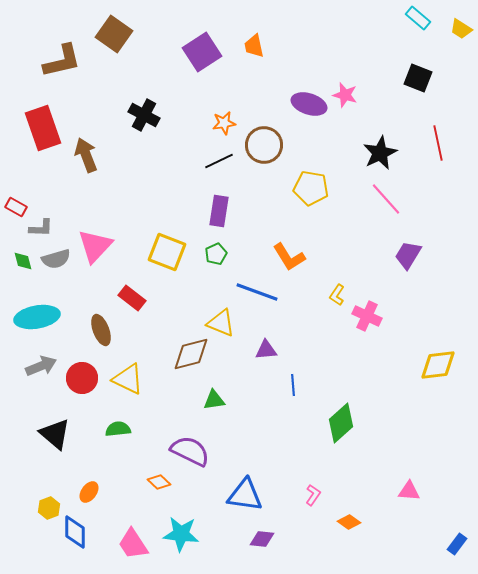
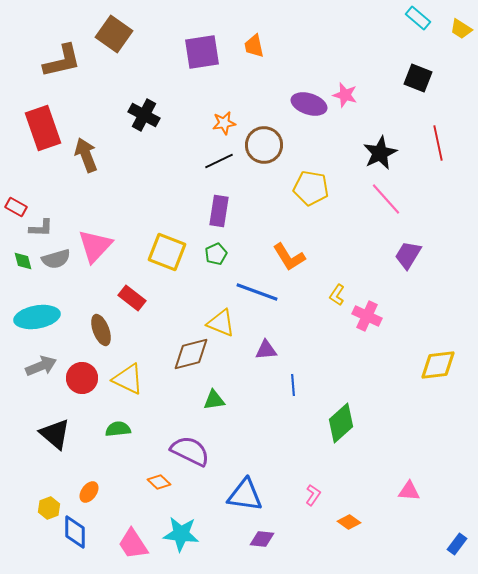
purple square at (202, 52): rotated 24 degrees clockwise
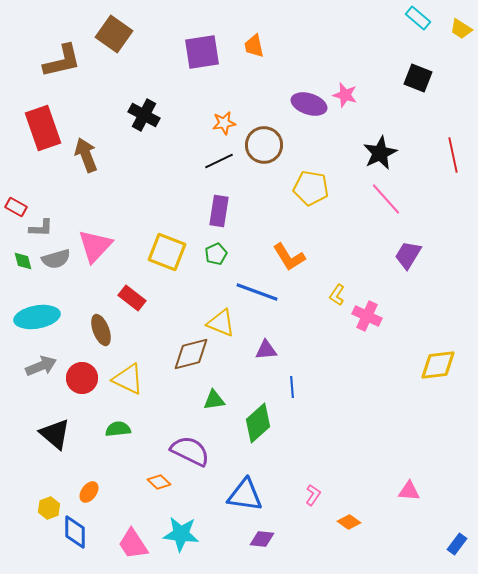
red line at (438, 143): moved 15 px right, 12 px down
blue line at (293, 385): moved 1 px left, 2 px down
green diamond at (341, 423): moved 83 px left
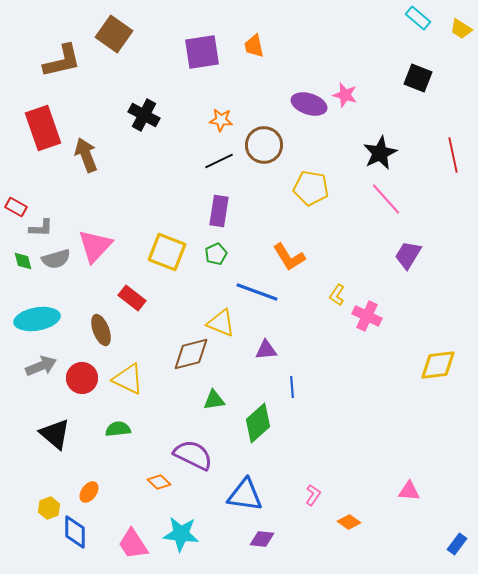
orange star at (224, 123): moved 3 px left, 3 px up; rotated 15 degrees clockwise
cyan ellipse at (37, 317): moved 2 px down
purple semicircle at (190, 451): moved 3 px right, 4 px down
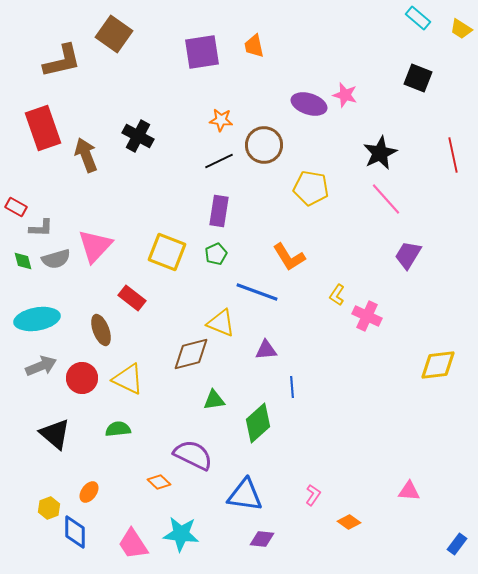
black cross at (144, 115): moved 6 px left, 21 px down
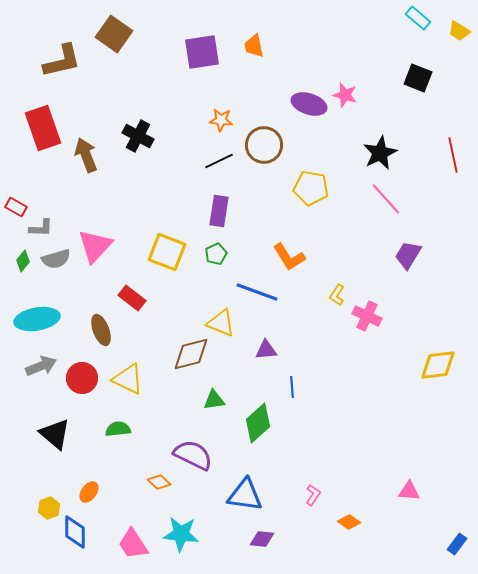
yellow trapezoid at (461, 29): moved 2 px left, 2 px down
green diamond at (23, 261): rotated 55 degrees clockwise
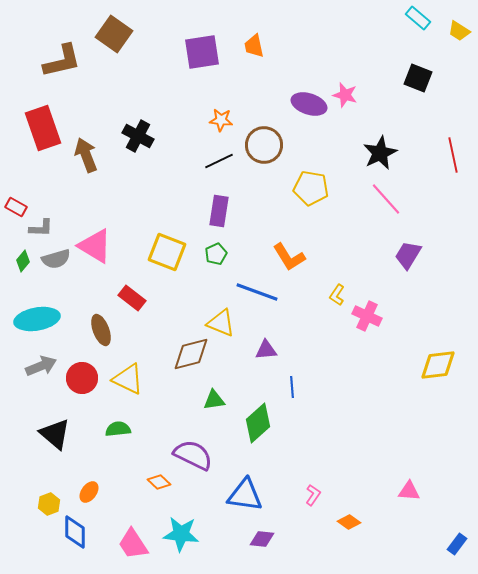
pink triangle at (95, 246): rotated 42 degrees counterclockwise
yellow hexagon at (49, 508): moved 4 px up
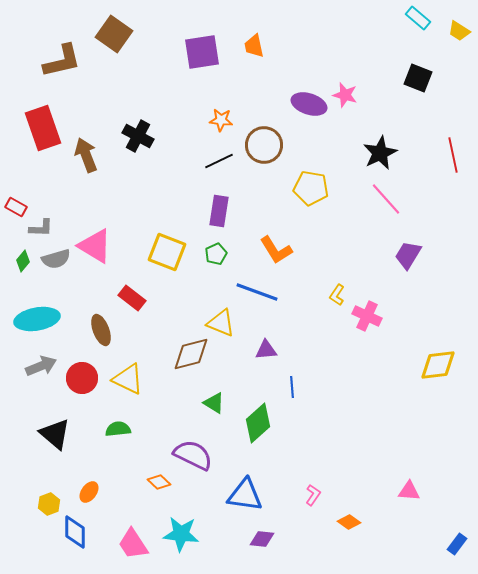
orange L-shape at (289, 257): moved 13 px left, 7 px up
green triangle at (214, 400): moved 3 px down; rotated 40 degrees clockwise
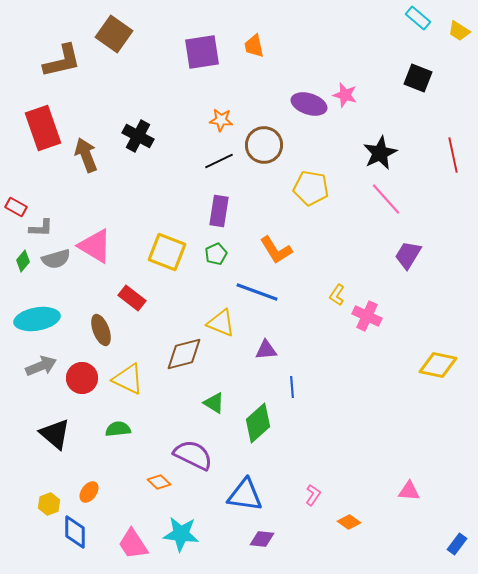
brown diamond at (191, 354): moved 7 px left
yellow diamond at (438, 365): rotated 18 degrees clockwise
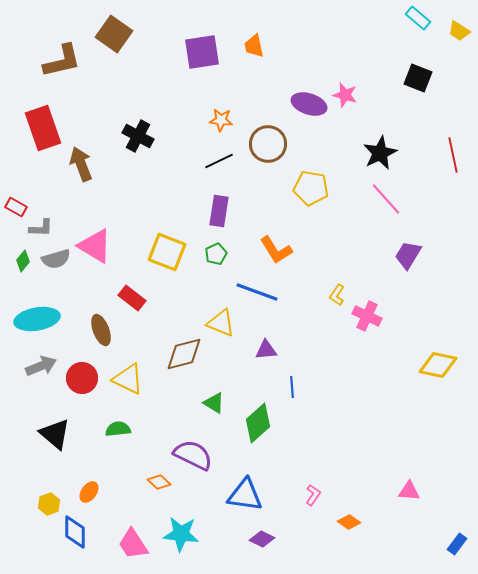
brown circle at (264, 145): moved 4 px right, 1 px up
brown arrow at (86, 155): moved 5 px left, 9 px down
purple diamond at (262, 539): rotated 20 degrees clockwise
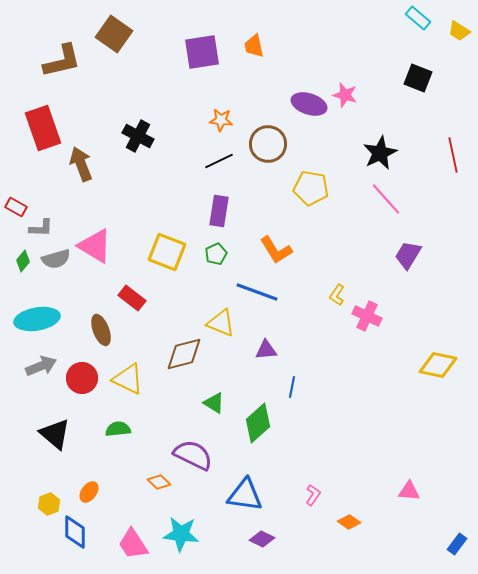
blue line at (292, 387): rotated 15 degrees clockwise
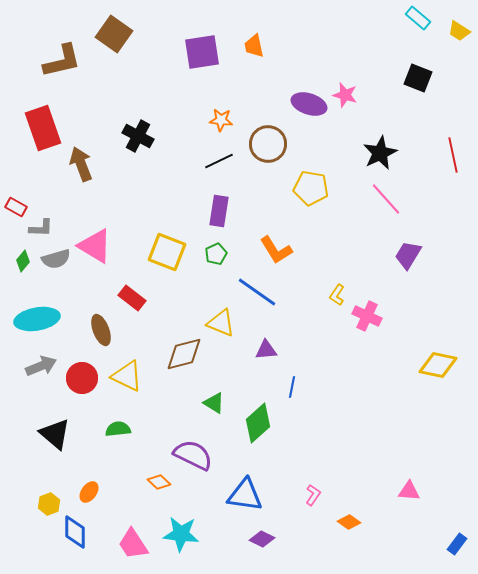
blue line at (257, 292): rotated 15 degrees clockwise
yellow triangle at (128, 379): moved 1 px left, 3 px up
